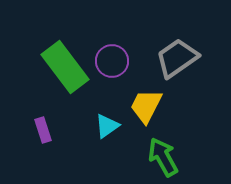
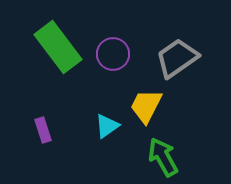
purple circle: moved 1 px right, 7 px up
green rectangle: moved 7 px left, 20 px up
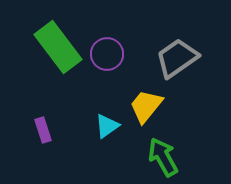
purple circle: moved 6 px left
yellow trapezoid: rotated 12 degrees clockwise
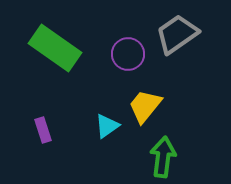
green rectangle: moved 3 px left, 1 px down; rotated 18 degrees counterclockwise
purple circle: moved 21 px right
gray trapezoid: moved 24 px up
yellow trapezoid: moved 1 px left
green arrow: rotated 36 degrees clockwise
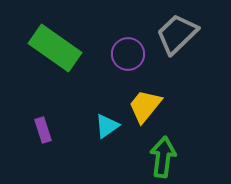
gray trapezoid: rotated 9 degrees counterclockwise
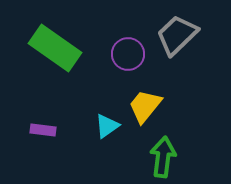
gray trapezoid: moved 1 px down
purple rectangle: rotated 65 degrees counterclockwise
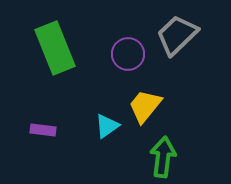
green rectangle: rotated 33 degrees clockwise
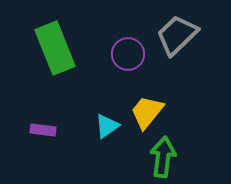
yellow trapezoid: moved 2 px right, 6 px down
